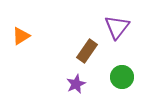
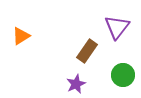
green circle: moved 1 px right, 2 px up
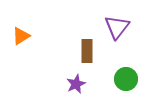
brown rectangle: rotated 35 degrees counterclockwise
green circle: moved 3 px right, 4 px down
